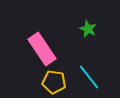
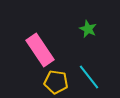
pink rectangle: moved 2 px left, 1 px down
yellow pentagon: moved 2 px right
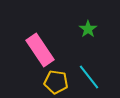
green star: rotated 12 degrees clockwise
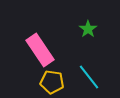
yellow pentagon: moved 4 px left
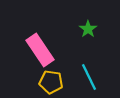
cyan line: rotated 12 degrees clockwise
yellow pentagon: moved 1 px left
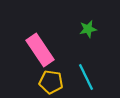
green star: rotated 24 degrees clockwise
cyan line: moved 3 px left
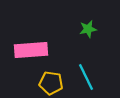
pink rectangle: moved 9 px left; rotated 60 degrees counterclockwise
yellow pentagon: moved 1 px down
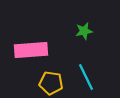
green star: moved 4 px left, 2 px down
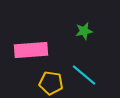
cyan line: moved 2 px left, 2 px up; rotated 24 degrees counterclockwise
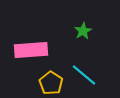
green star: moved 1 px left; rotated 18 degrees counterclockwise
yellow pentagon: rotated 25 degrees clockwise
